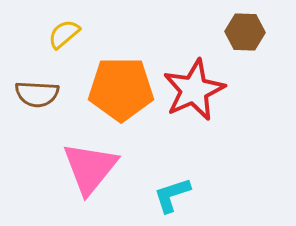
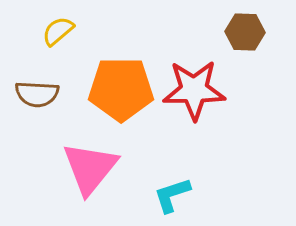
yellow semicircle: moved 6 px left, 3 px up
red star: rotated 24 degrees clockwise
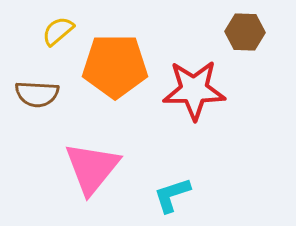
orange pentagon: moved 6 px left, 23 px up
pink triangle: moved 2 px right
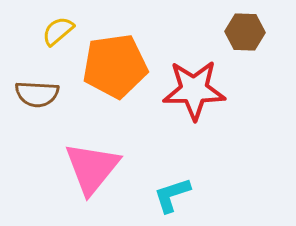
orange pentagon: rotated 8 degrees counterclockwise
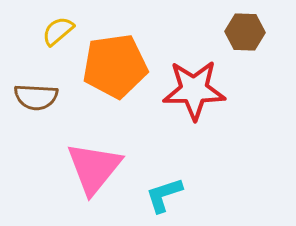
brown semicircle: moved 1 px left, 3 px down
pink triangle: moved 2 px right
cyan L-shape: moved 8 px left
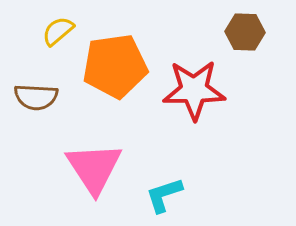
pink triangle: rotated 12 degrees counterclockwise
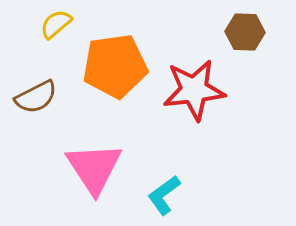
yellow semicircle: moved 2 px left, 7 px up
red star: rotated 6 degrees counterclockwise
brown semicircle: rotated 30 degrees counterclockwise
cyan L-shape: rotated 18 degrees counterclockwise
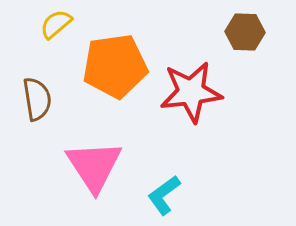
red star: moved 3 px left, 2 px down
brown semicircle: moved 1 px right, 2 px down; rotated 72 degrees counterclockwise
pink triangle: moved 2 px up
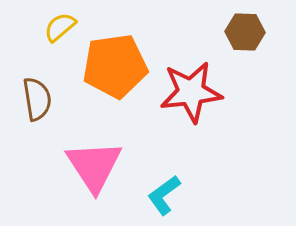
yellow semicircle: moved 4 px right, 3 px down
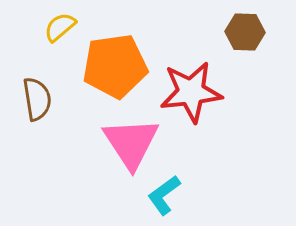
pink triangle: moved 37 px right, 23 px up
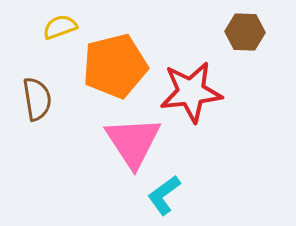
yellow semicircle: rotated 20 degrees clockwise
orange pentagon: rotated 6 degrees counterclockwise
pink triangle: moved 2 px right, 1 px up
